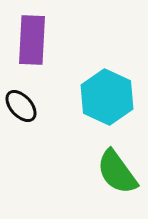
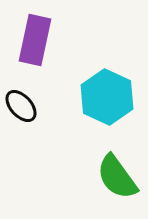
purple rectangle: moved 3 px right; rotated 9 degrees clockwise
green semicircle: moved 5 px down
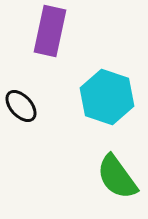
purple rectangle: moved 15 px right, 9 px up
cyan hexagon: rotated 6 degrees counterclockwise
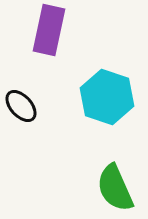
purple rectangle: moved 1 px left, 1 px up
green semicircle: moved 2 px left, 11 px down; rotated 12 degrees clockwise
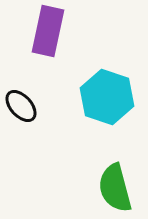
purple rectangle: moved 1 px left, 1 px down
green semicircle: rotated 9 degrees clockwise
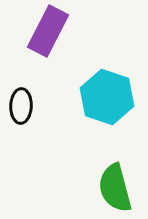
purple rectangle: rotated 15 degrees clockwise
black ellipse: rotated 44 degrees clockwise
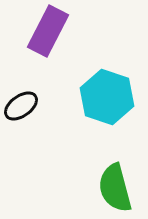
black ellipse: rotated 52 degrees clockwise
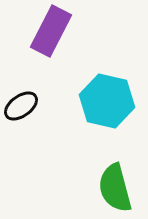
purple rectangle: moved 3 px right
cyan hexagon: moved 4 px down; rotated 6 degrees counterclockwise
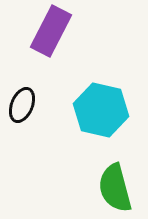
cyan hexagon: moved 6 px left, 9 px down
black ellipse: moved 1 px right, 1 px up; rotated 32 degrees counterclockwise
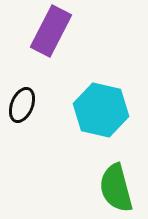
green semicircle: moved 1 px right
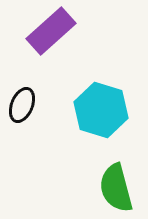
purple rectangle: rotated 21 degrees clockwise
cyan hexagon: rotated 4 degrees clockwise
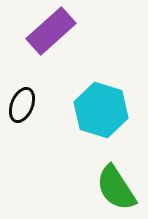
green semicircle: rotated 18 degrees counterclockwise
